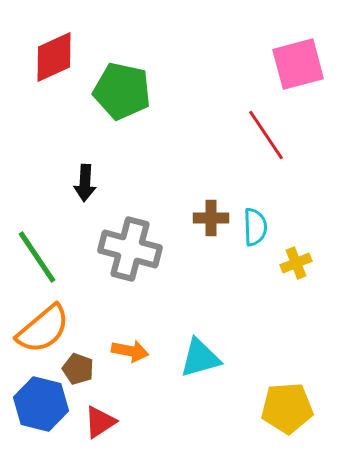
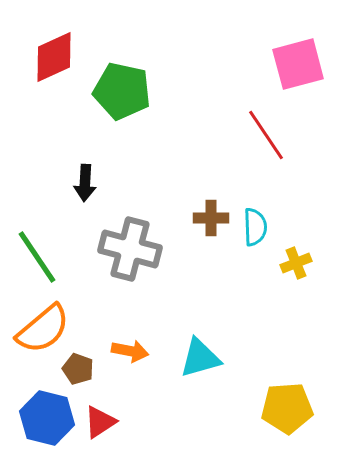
blue hexagon: moved 6 px right, 14 px down
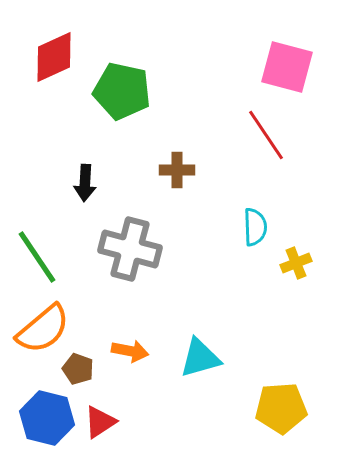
pink square: moved 11 px left, 3 px down; rotated 30 degrees clockwise
brown cross: moved 34 px left, 48 px up
yellow pentagon: moved 6 px left
